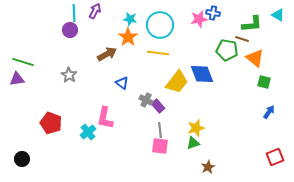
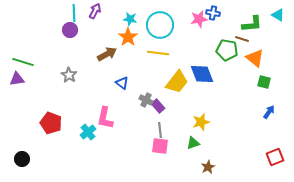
yellow star: moved 5 px right, 6 px up
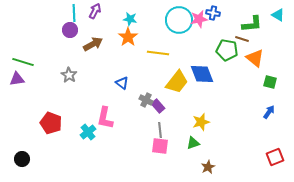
cyan circle: moved 19 px right, 5 px up
brown arrow: moved 14 px left, 10 px up
green square: moved 6 px right
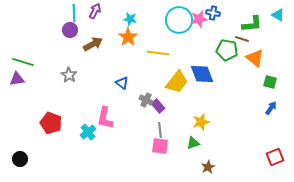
blue arrow: moved 2 px right, 4 px up
black circle: moved 2 px left
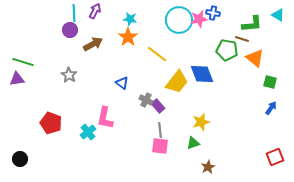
yellow line: moved 1 px left, 1 px down; rotated 30 degrees clockwise
